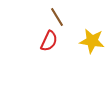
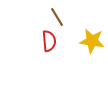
red semicircle: rotated 30 degrees counterclockwise
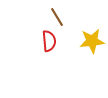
yellow star: rotated 15 degrees counterclockwise
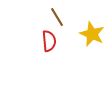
yellow star: moved 7 px up; rotated 30 degrees clockwise
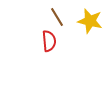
yellow star: moved 2 px left, 13 px up; rotated 10 degrees counterclockwise
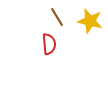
red semicircle: moved 3 px down
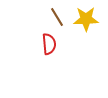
yellow star: moved 4 px left, 2 px up; rotated 15 degrees counterclockwise
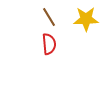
brown line: moved 8 px left
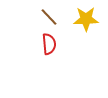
brown line: rotated 12 degrees counterclockwise
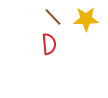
brown line: moved 4 px right
